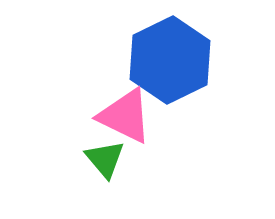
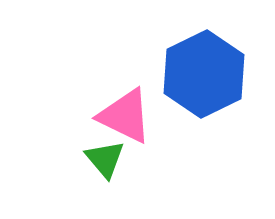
blue hexagon: moved 34 px right, 14 px down
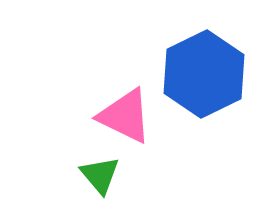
green triangle: moved 5 px left, 16 px down
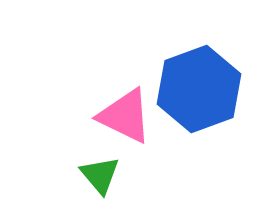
blue hexagon: moved 5 px left, 15 px down; rotated 6 degrees clockwise
